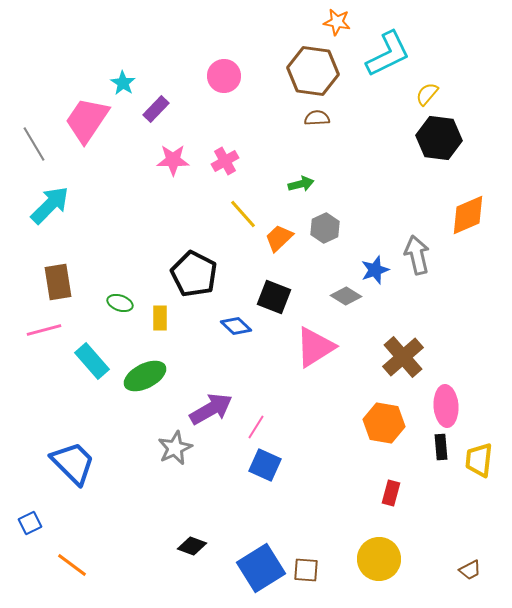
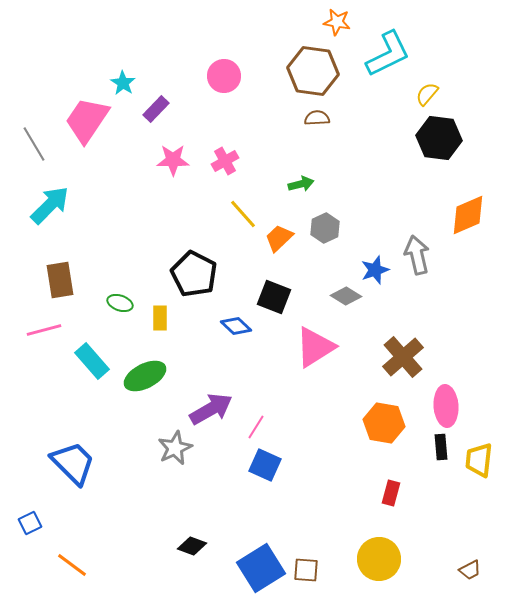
brown rectangle at (58, 282): moved 2 px right, 2 px up
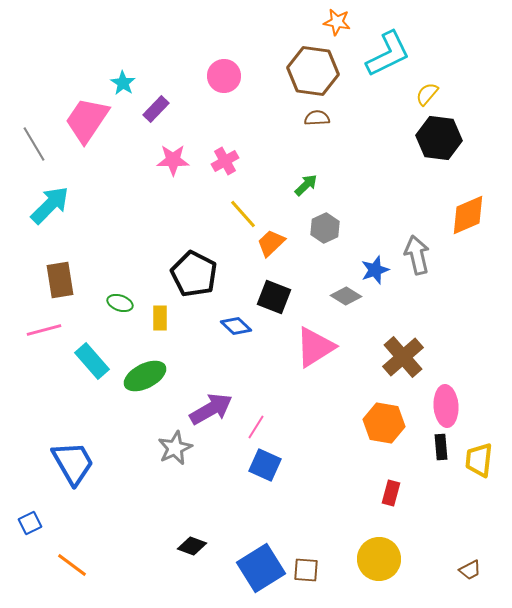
green arrow at (301, 184): moved 5 px right, 1 px down; rotated 30 degrees counterclockwise
orange trapezoid at (279, 238): moved 8 px left, 5 px down
blue trapezoid at (73, 463): rotated 15 degrees clockwise
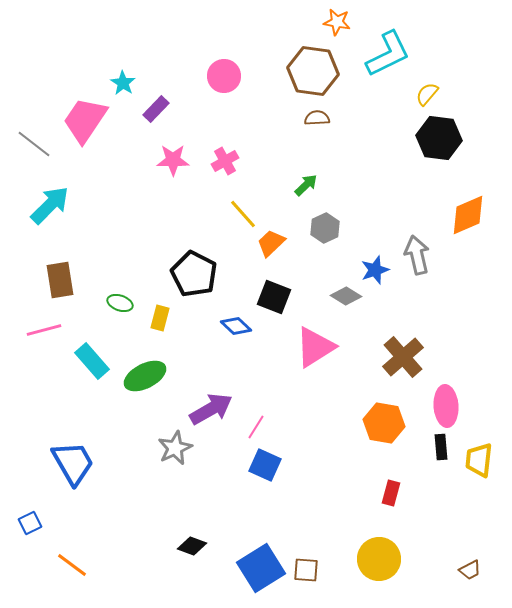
pink trapezoid at (87, 120): moved 2 px left
gray line at (34, 144): rotated 21 degrees counterclockwise
yellow rectangle at (160, 318): rotated 15 degrees clockwise
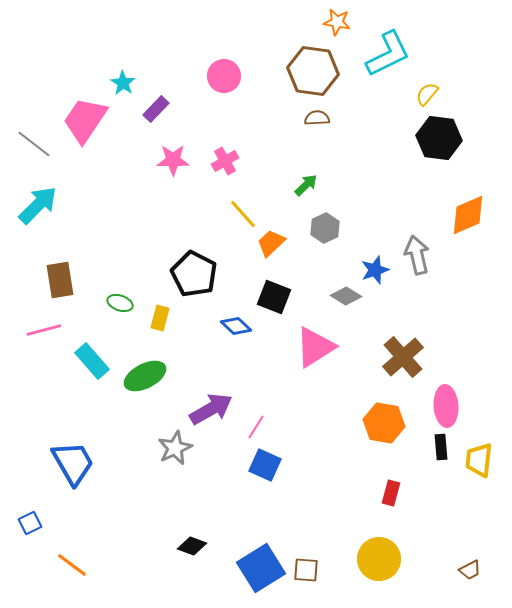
cyan arrow at (50, 205): moved 12 px left
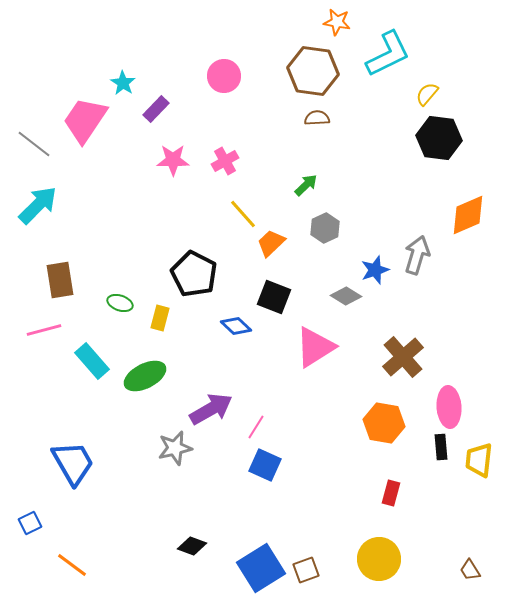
gray arrow at (417, 255): rotated 30 degrees clockwise
pink ellipse at (446, 406): moved 3 px right, 1 px down
gray star at (175, 448): rotated 12 degrees clockwise
brown square at (306, 570): rotated 24 degrees counterclockwise
brown trapezoid at (470, 570): rotated 85 degrees clockwise
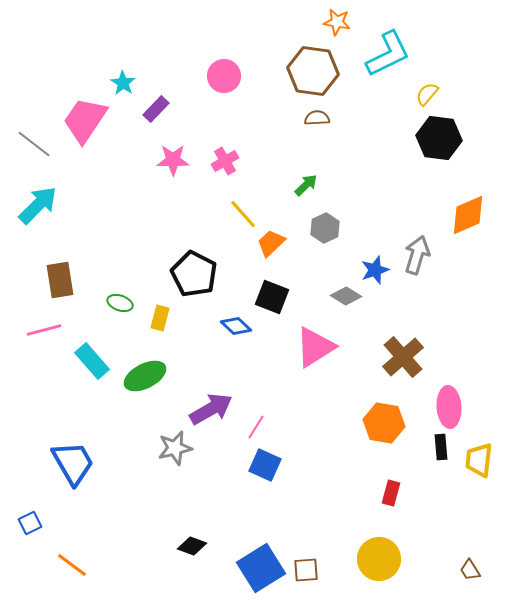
black square at (274, 297): moved 2 px left
brown square at (306, 570): rotated 16 degrees clockwise
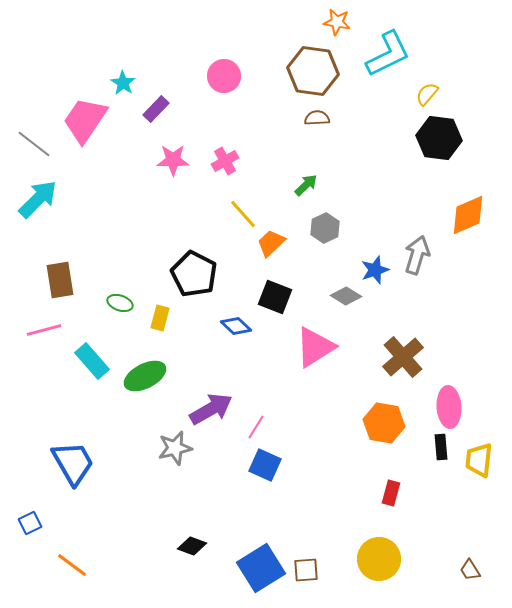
cyan arrow at (38, 205): moved 6 px up
black square at (272, 297): moved 3 px right
